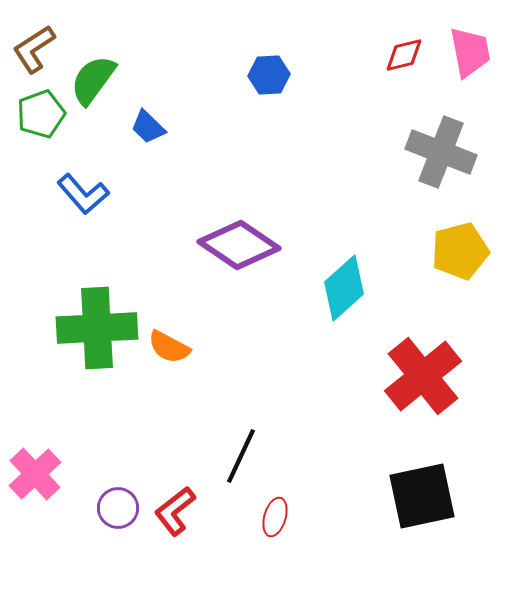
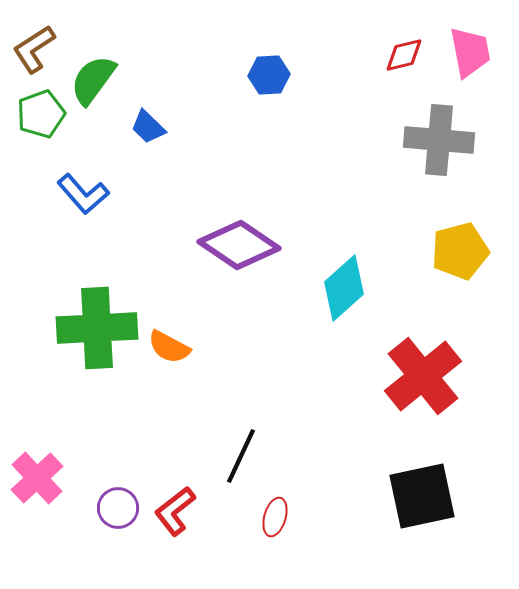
gray cross: moved 2 px left, 12 px up; rotated 16 degrees counterclockwise
pink cross: moved 2 px right, 4 px down
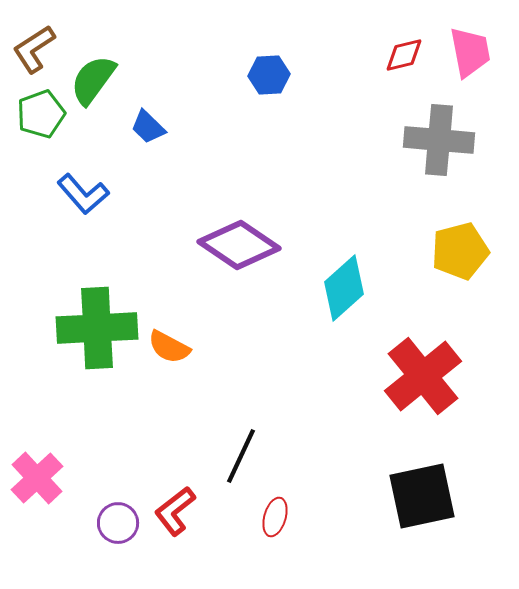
purple circle: moved 15 px down
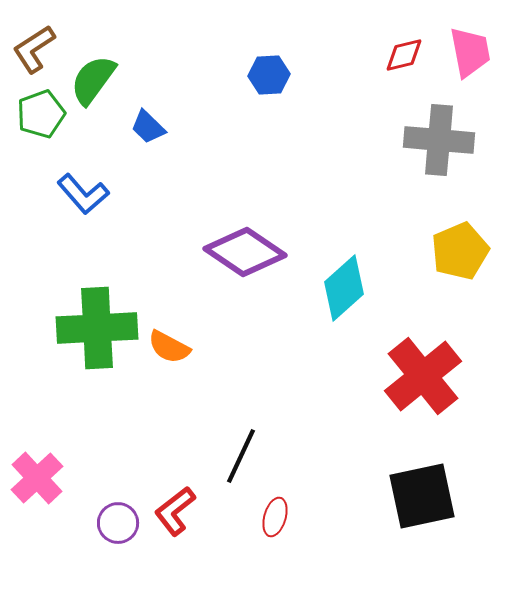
purple diamond: moved 6 px right, 7 px down
yellow pentagon: rotated 8 degrees counterclockwise
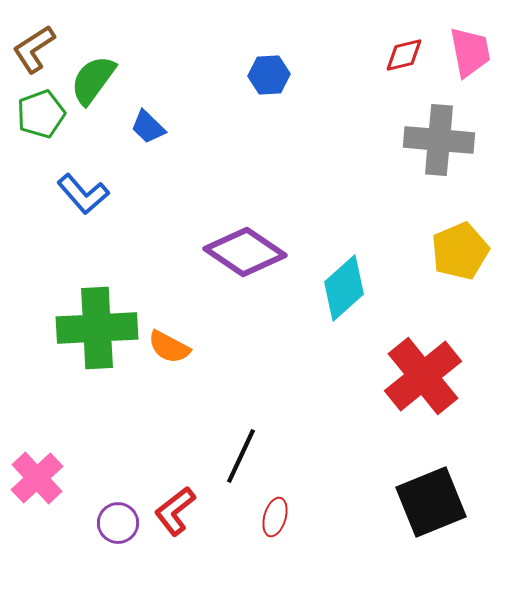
black square: moved 9 px right, 6 px down; rotated 10 degrees counterclockwise
